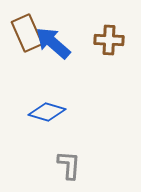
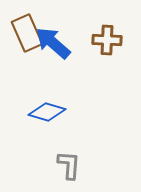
brown cross: moved 2 px left
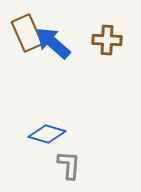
blue diamond: moved 22 px down
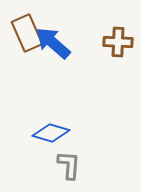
brown cross: moved 11 px right, 2 px down
blue diamond: moved 4 px right, 1 px up
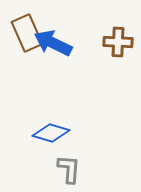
blue arrow: rotated 15 degrees counterclockwise
gray L-shape: moved 4 px down
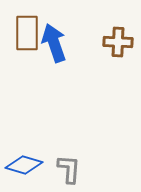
brown rectangle: rotated 24 degrees clockwise
blue arrow: moved 1 px right; rotated 45 degrees clockwise
blue diamond: moved 27 px left, 32 px down
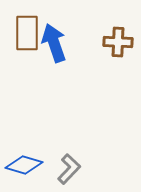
gray L-shape: rotated 40 degrees clockwise
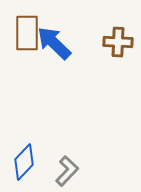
blue arrow: rotated 27 degrees counterclockwise
blue diamond: moved 3 px up; rotated 63 degrees counterclockwise
gray L-shape: moved 2 px left, 2 px down
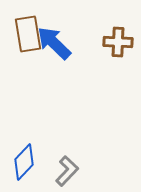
brown rectangle: moved 1 px right, 1 px down; rotated 9 degrees counterclockwise
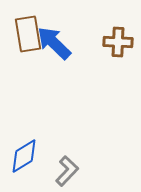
blue diamond: moved 6 px up; rotated 15 degrees clockwise
